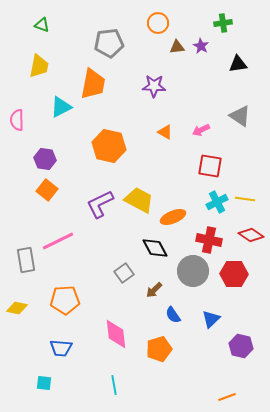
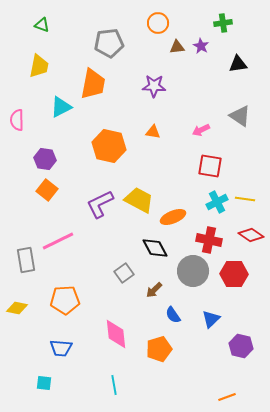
orange triangle at (165, 132): moved 12 px left; rotated 21 degrees counterclockwise
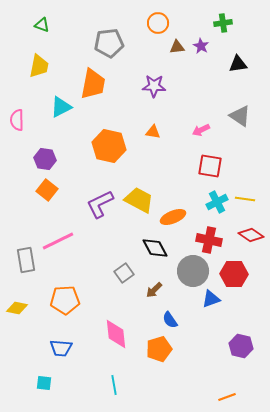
blue semicircle at (173, 315): moved 3 px left, 5 px down
blue triangle at (211, 319): moved 20 px up; rotated 24 degrees clockwise
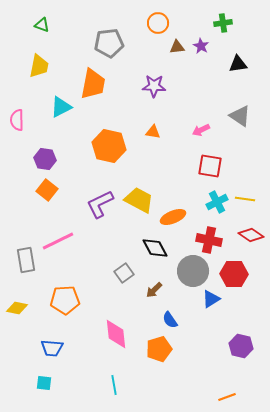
blue triangle at (211, 299): rotated 12 degrees counterclockwise
blue trapezoid at (61, 348): moved 9 px left
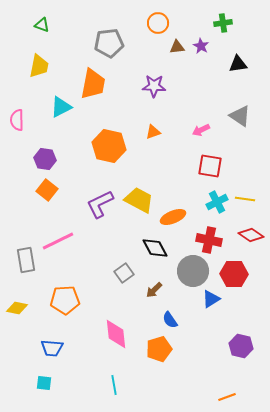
orange triangle at (153, 132): rotated 28 degrees counterclockwise
